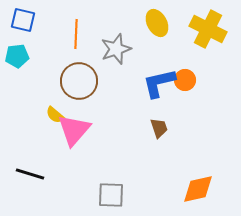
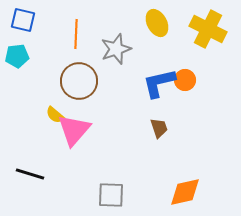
orange diamond: moved 13 px left, 3 px down
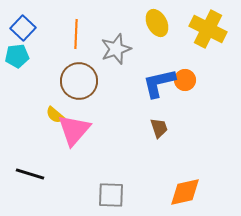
blue square: moved 8 px down; rotated 30 degrees clockwise
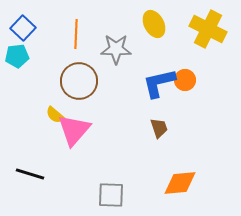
yellow ellipse: moved 3 px left, 1 px down
gray star: rotated 20 degrees clockwise
orange diamond: moved 5 px left, 9 px up; rotated 8 degrees clockwise
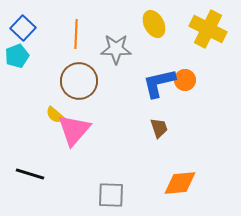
cyan pentagon: rotated 15 degrees counterclockwise
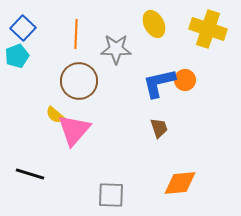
yellow cross: rotated 9 degrees counterclockwise
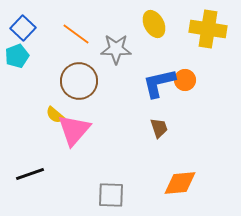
yellow cross: rotated 9 degrees counterclockwise
orange line: rotated 56 degrees counterclockwise
black line: rotated 36 degrees counterclockwise
